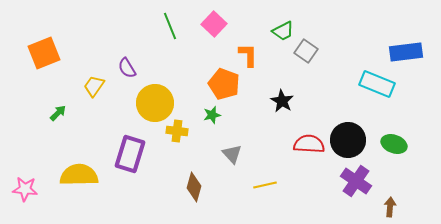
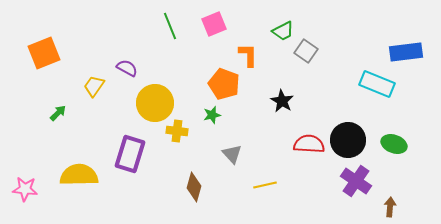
pink square: rotated 25 degrees clockwise
purple semicircle: rotated 150 degrees clockwise
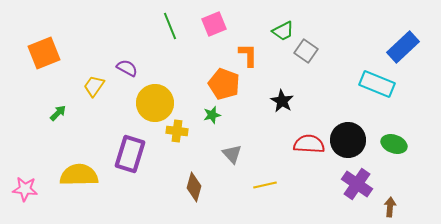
blue rectangle: moved 3 px left, 5 px up; rotated 36 degrees counterclockwise
purple cross: moved 1 px right, 3 px down
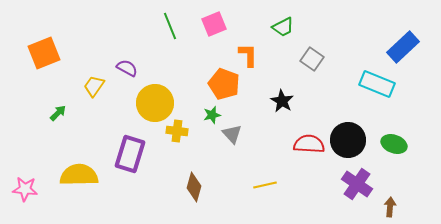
green trapezoid: moved 4 px up
gray square: moved 6 px right, 8 px down
gray triangle: moved 20 px up
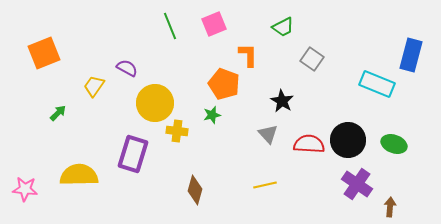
blue rectangle: moved 8 px right, 8 px down; rotated 32 degrees counterclockwise
gray triangle: moved 36 px right
purple rectangle: moved 3 px right
brown diamond: moved 1 px right, 3 px down
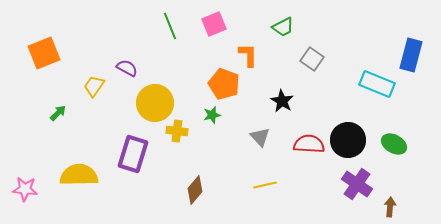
gray triangle: moved 8 px left, 3 px down
green ellipse: rotated 10 degrees clockwise
brown diamond: rotated 24 degrees clockwise
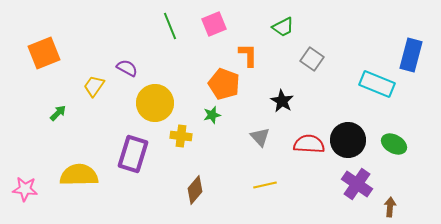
yellow cross: moved 4 px right, 5 px down
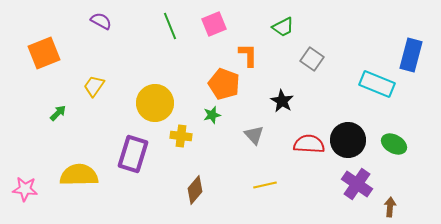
purple semicircle: moved 26 px left, 47 px up
gray triangle: moved 6 px left, 2 px up
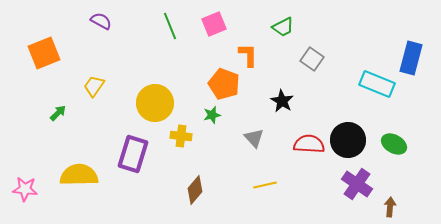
blue rectangle: moved 3 px down
gray triangle: moved 3 px down
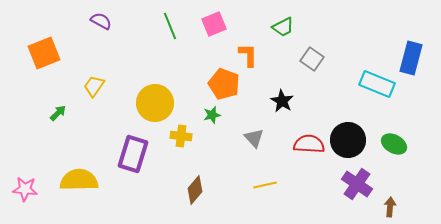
yellow semicircle: moved 5 px down
